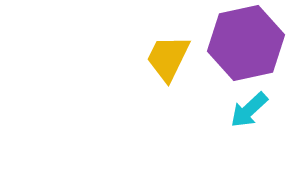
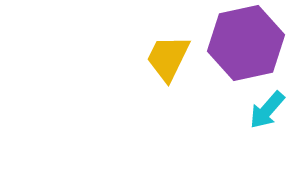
cyan arrow: moved 18 px right; rotated 6 degrees counterclockwise
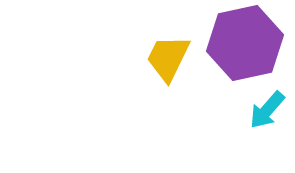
purple hexagon: moved 1 px left
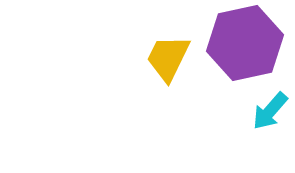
cyan arrow: moved 3 px right, 1 px down
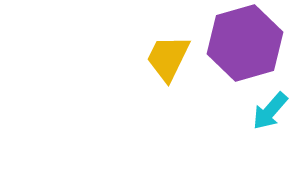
purple hexagon: rotated 4 degrees counterclockwise
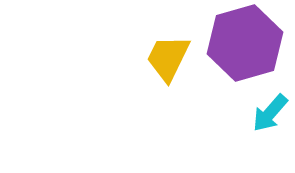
cyan arrow: moved 2 px down
